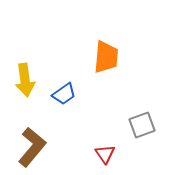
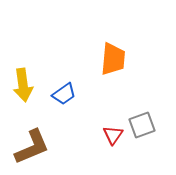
orange trapezoid: moved 7 px right, 2 px down
yellow arrow: moved 2 px left, 5 px down
brown L-shape: rotated 27 degrees clockwise
red triangle: moved 8 px right, 19 px up; rotated 10 degrees clockwise
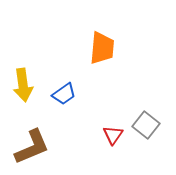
orange trapezoid: moved 11 px left, 11 px up
gray square: moved 4 px right; rotated 32 degrees counterclockwise
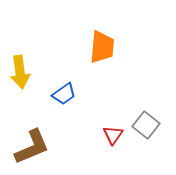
orange trapezoid: moved 1 px up
yellow arrow: moved 3 px left, 13 px up
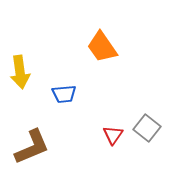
orange trapezoid: rotated 140 degrees clockwise
blue trapezoid: rotated 30 degrees clockwise
gray square: moved 1 px right, 3 px down
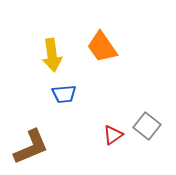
yellow arrow: moved 32 px right, 17 px up
gray square: moved 2 px up
red triangle: rotated 20 degrees clockwise
brown L-shape: moved 1 px left
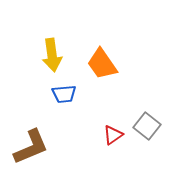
orange trapezoid: moved 17 px down
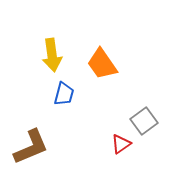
blue trapezoid: rotated 70 degrees counterclockwise
gray square: moved 3 px left, 5 px up; rotated 16 degrees clockwise
red triangle: moved 8 px right, 9 px down
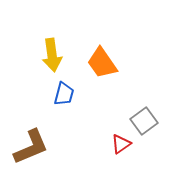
orange trapezoid: moved 1 px up
